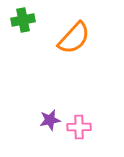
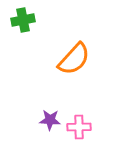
orange semicircle: moved 21 px down
purple star: rotated 15 degrees clockwise
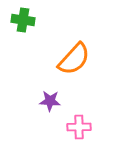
green cross: rotated 20 degrees clockwise
purple star: moved 19 px up
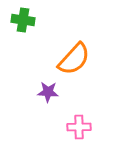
purple star: moved 2 px left, 9 px up
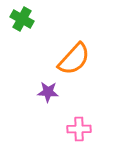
green cross: moved 1 px left, 1 px up; rotated 20 degrees clockwise
pink cross: moved 2 px down
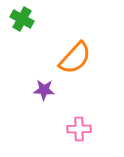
orange semicircle: moved 1 px right, 1 px up
purple star: moved 4 px left, 2 px up
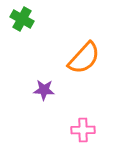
orange semicircle: moved 9 px right
pink cross: moved 4 px right, 1 px down
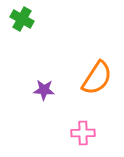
orange semicircle: moved 13 px right, 20 px down; rotated 9 degrees counterclockwise
pink cross: moved 3 px down
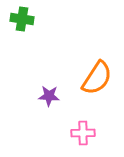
green cross: rotated 20 degrees counterclockwise
purple star: moved 5 px right, 6 px down
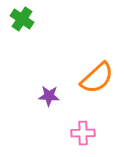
green cross: rotated 25 degrees clockwise
orange semicircle: rotated 15 degrees clockwise
